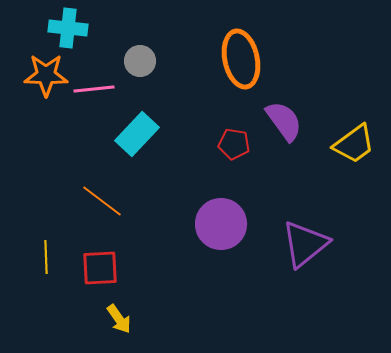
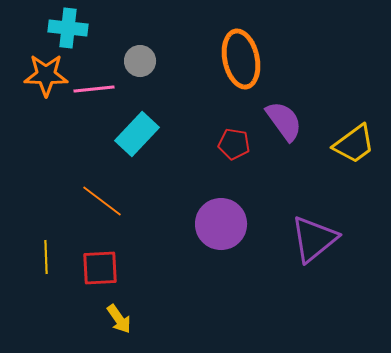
purple triangle: moved 9 px right, 5 px up
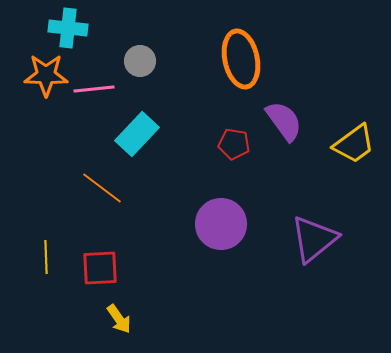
orange line: moved 13 px up
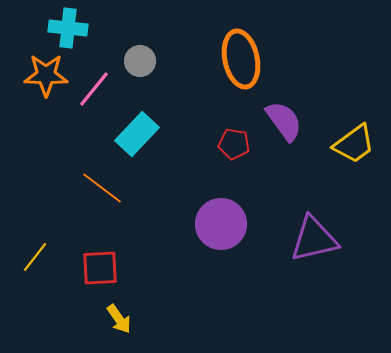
pink line: rotated 45 degrees counterclockwise
purple triangle: rotated 26 degrees clockwise
yellow line: moved 11 px left; rotated 40 degrees clockwise
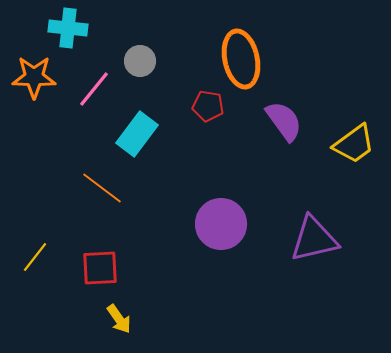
orange star: moved 12 px left, 2 px down
cyan rectangle: rotated 6 degrees counterclockwise
red pentagon: moved 26 px left, 38 px up
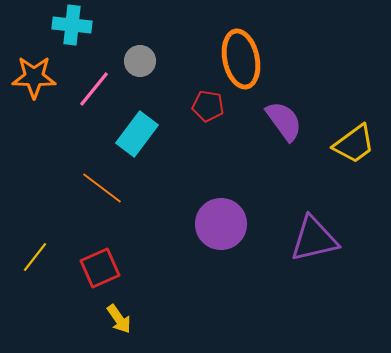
cyan cross: moved 4 px right, 3 px up
red square: rotated 21 degrees counterclockwise
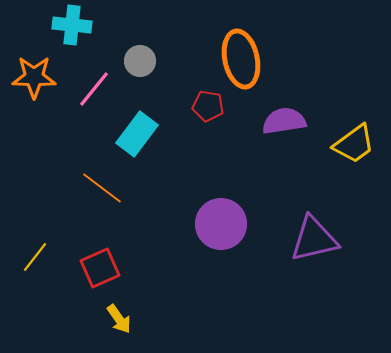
purple semicircle: rotated 63 degrees counterclockwise
